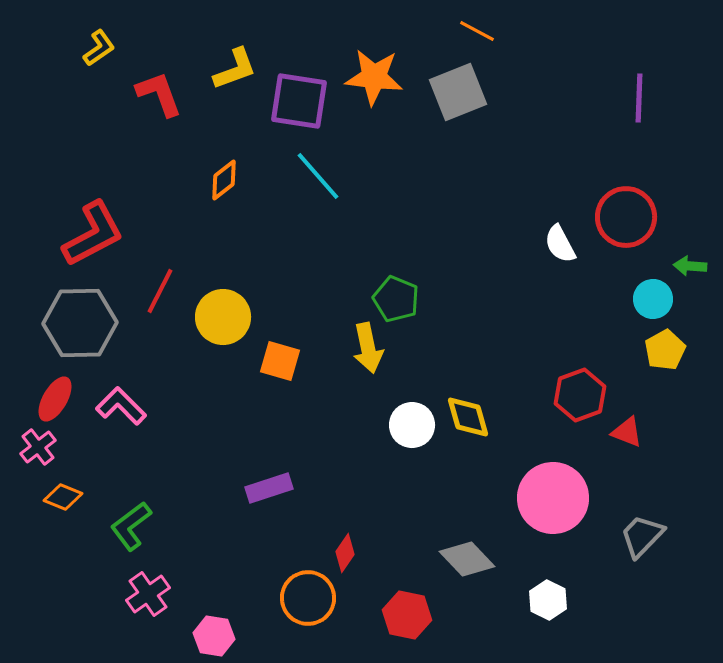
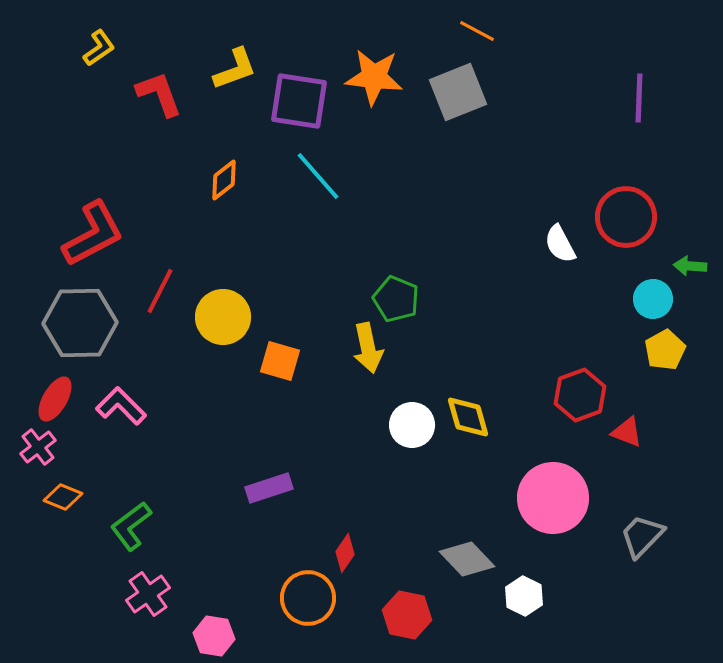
white hexagon at (548, 600): moved 24 px left, 4 px up
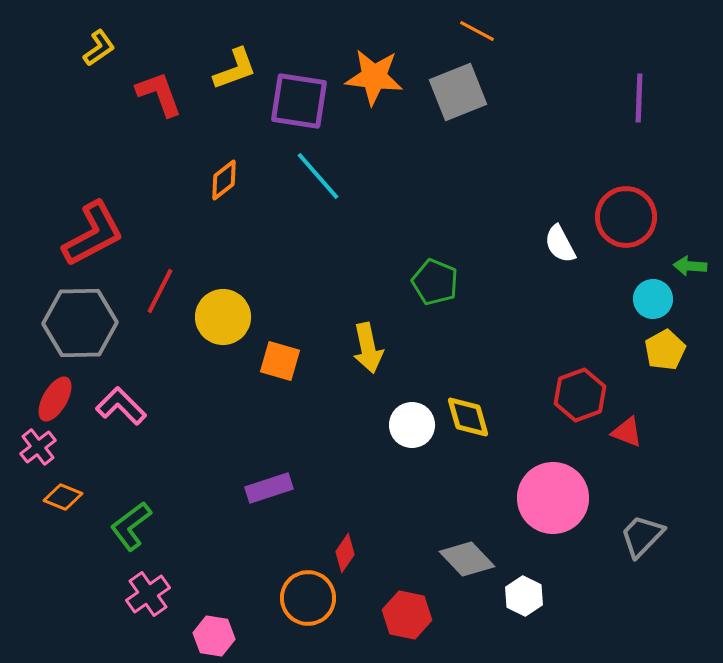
green pentagon at (396, 299): moved 39 px right, 17 px up
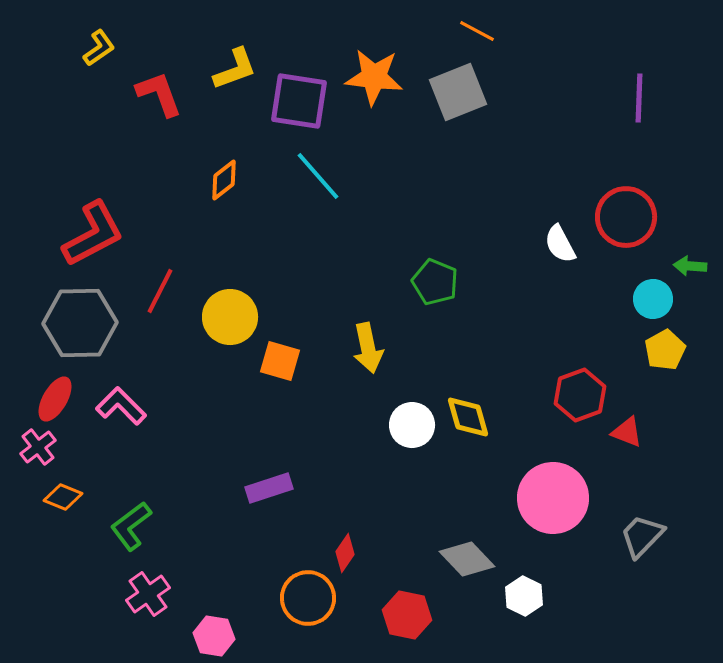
yellow circle at (223, 317): moved 7 px right
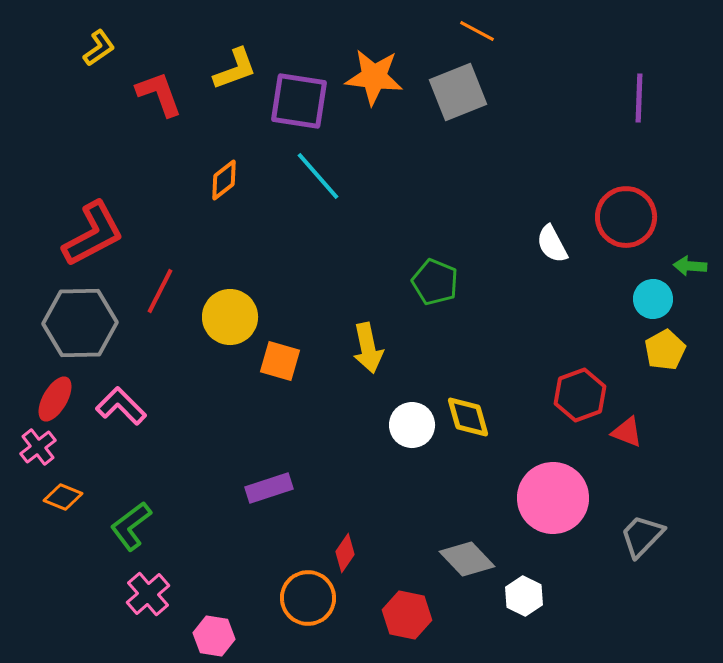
white semicircle at (560, 244): moved 8 px left
pink cross at (148, 594): rotated 6 degrees counterclockwise
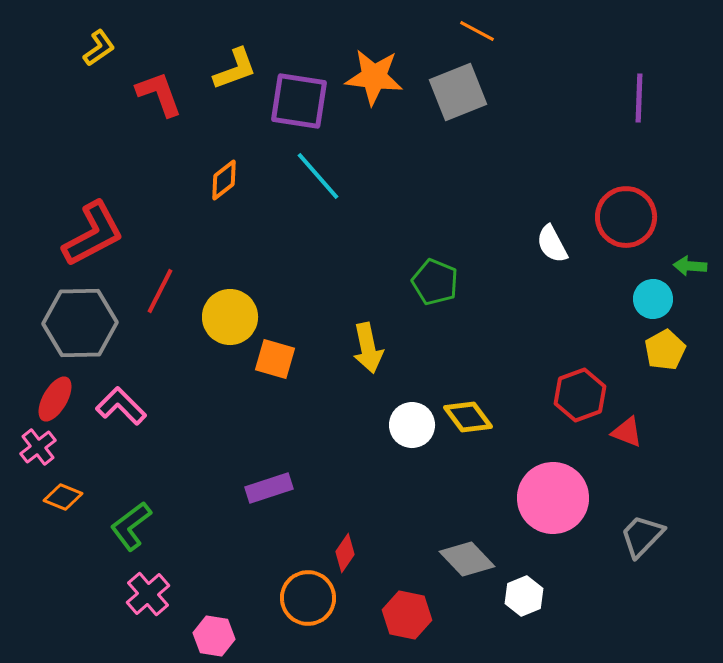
orange square at (280, 361): moved 5 px left, 2 px up
yellow diamond at (468, 417): rotated 21 degrees counterclockwise
white hexagon at (524, 596): rotated 12 degrees clockwise
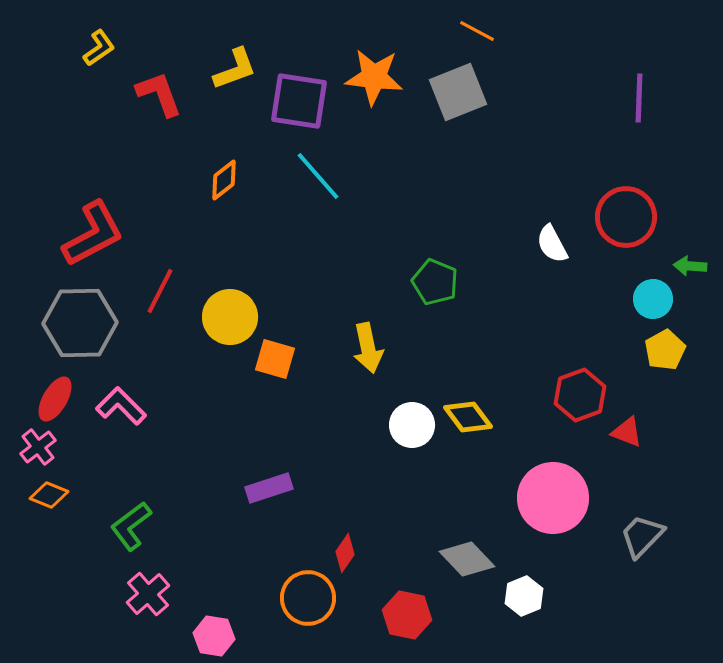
orange diamond at (63, 497): moved 14 px left, 2 px up
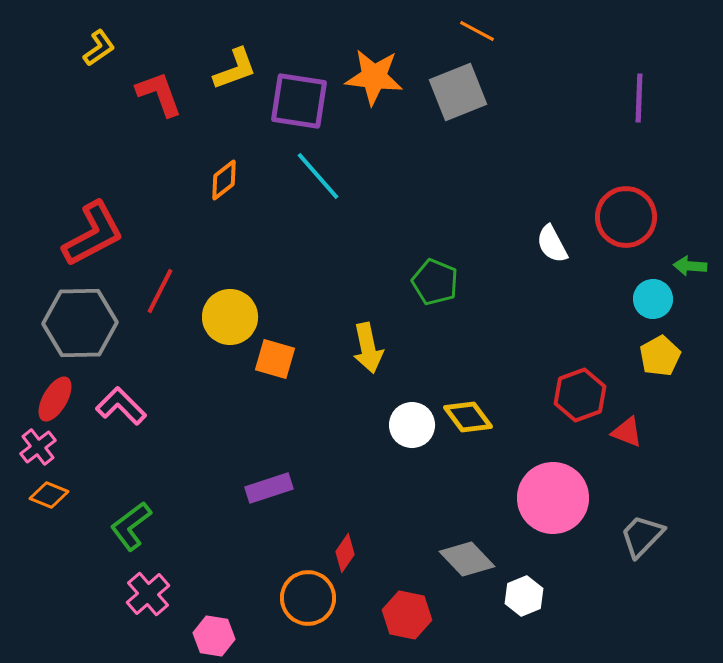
yellow pentagon at (665, 350): moved 5 px left, 6 px down
